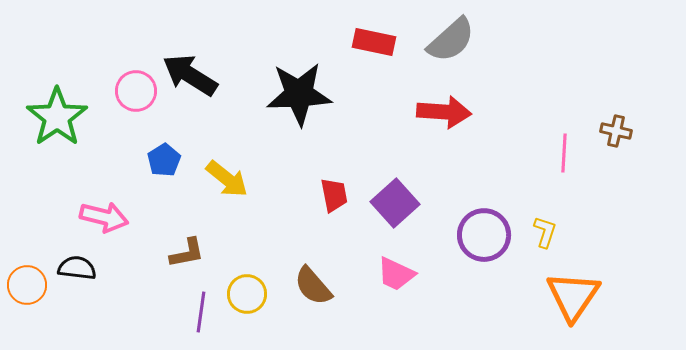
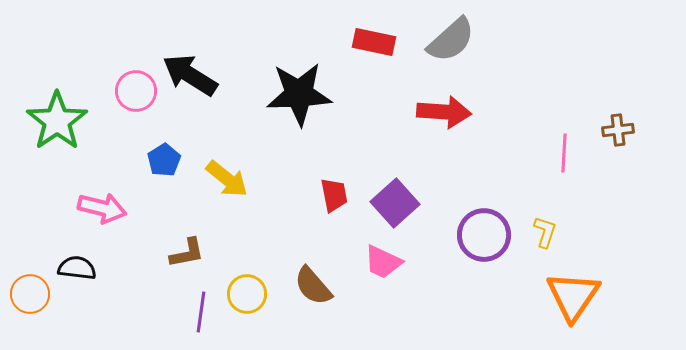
green star: moved 4 px down
brown cross: moved 2 px right, 1 px up; rotated 20 degrees counterclockwise
pink arrow: moved 2 px left, 9 px up
pink trapezoid: moved 13 px left, 12 px up
orange circle: moved 3 px right, 9 px down
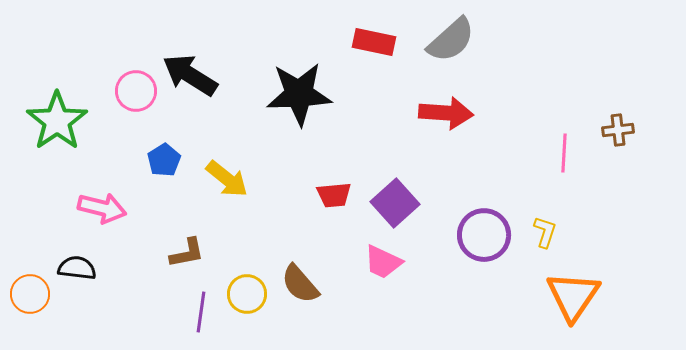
red arrow: moved 2 px right, 1 px down
red trapezoid: rotated 96 degrees clockwise
brown semicircle: moved 13 px left, 2 px up
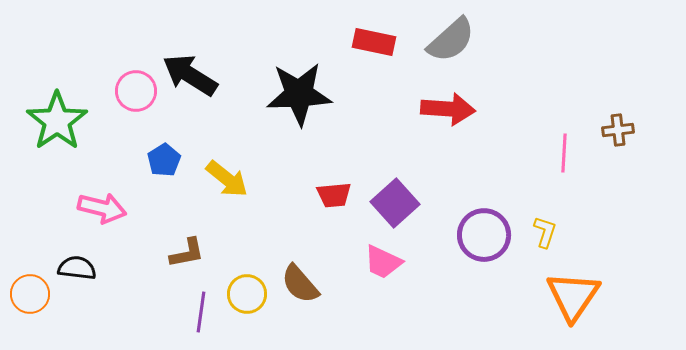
red arrow: moved 2 px right, 4 px up
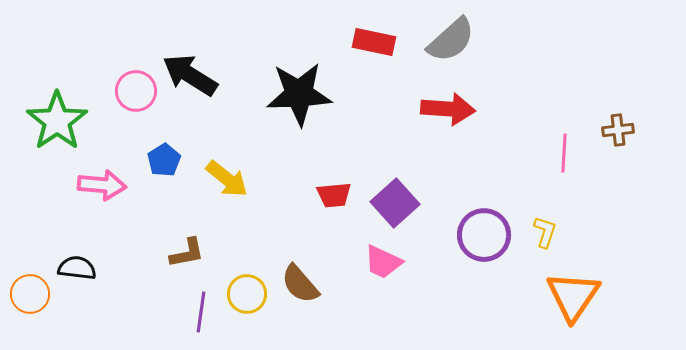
pink arrow: moved 23 px up; rotated 9 degrees counterclockwise
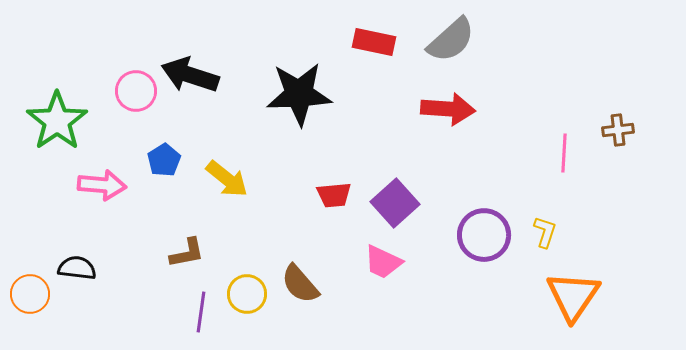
black arrow: rotated 14 degrees counterclockwise
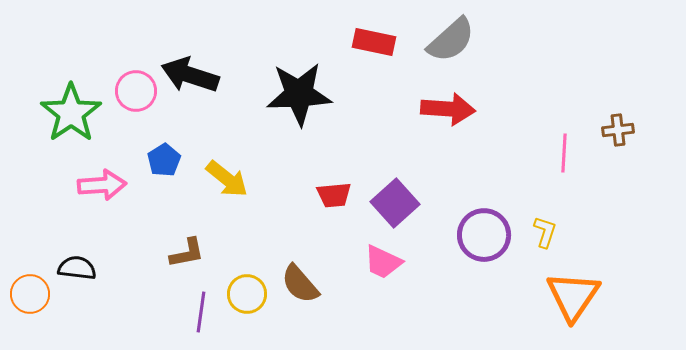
green star: moved 14 px right, 8 px up
pink arrow: rotated 9 degrees counterclockwise
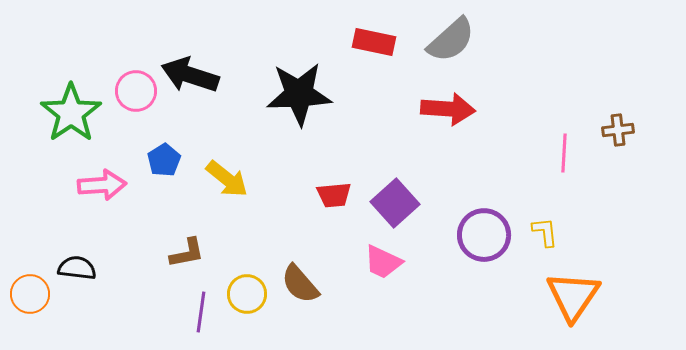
yellow L-shape: rotated 24 degrees counterclockwise
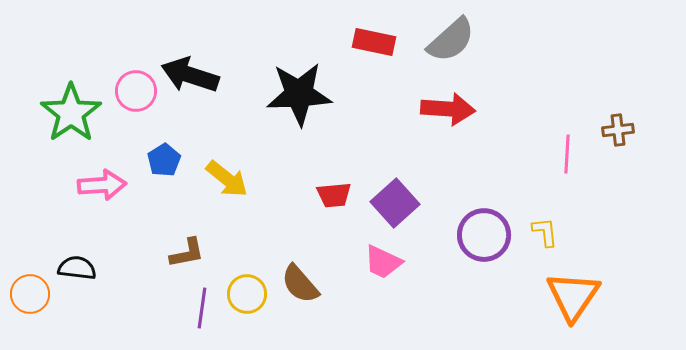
pink line: moved 3 px right, 1 px down
purple line: moved 1 px right, 4 px up
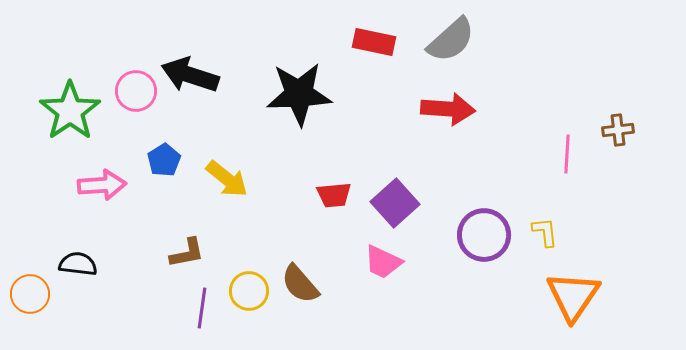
green star: moved 1 px left, 2 px up
black semicircle: moved 1 px right, 4 px up
yellow circle: moved 2 px right, 3 px up
